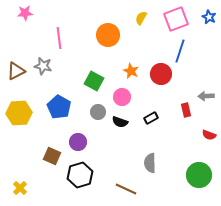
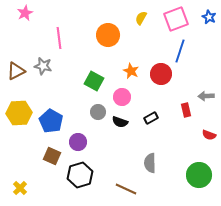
pink star: rotated 21 degrees counterclockwise
blue pentagon: moved 8 px left, 14 px down
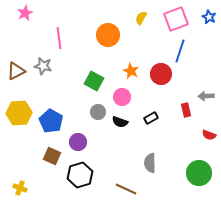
green circle: moved 2 px up
yellow cross: rotated 24 degrees counterclockwise
